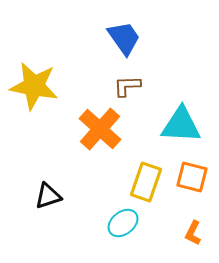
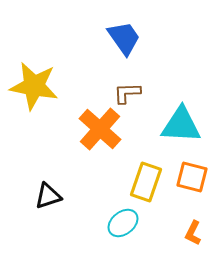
brown L-shape: moved 7 px down
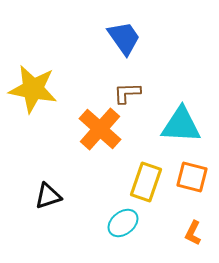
yellow star: moved 1 px left, 3 px down
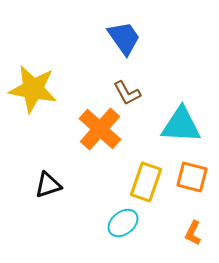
brown L-shape: rotated 116 degrees counterclockwise
black triangle: moved 11 px up
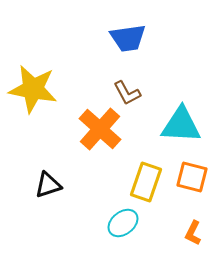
blue trapezoid: moved 4 px right; rotated 117 degrees clockwise
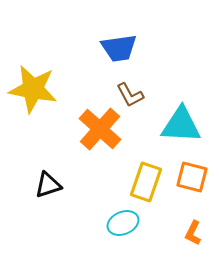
blue trapezoid: moved 9 px left, 10 px down
brown L-shape: moved 3 px right, 2 px down
cyan ellipse: rotated 16 degrees clockwise
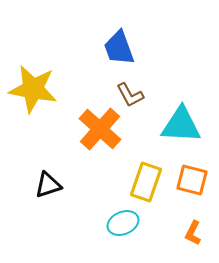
blue trapezoid: rotated 78 degrees clockwise
orange square: moved 3 px down
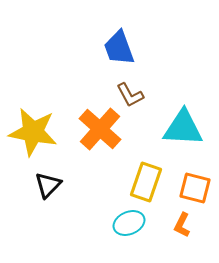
yellow star: moved 43 px down
cyan triangle: moved 2 px right, 3 px down
orange square: moved 3 px right, 8 px down
black triangle: rotated 28 degrees counterclockwise
cyan ellipse: moved 6 px right
orange L-shape: moved 11 px left, 8 px up
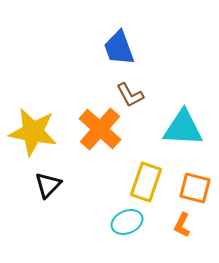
cyan ellipse: moved 2 px left, 1 px up
